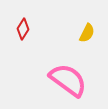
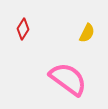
pink semicircle: moved 1 px up
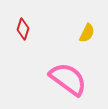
red diamond: rotated 15 degrees counterclockwise
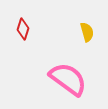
yellow semicircle: moved 1 px up; rotated 42 degrees counterclockwise
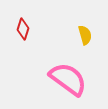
yellow semicircle: moved 2 px left, 3 px down
